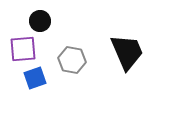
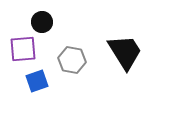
black circle: moved 2 px right, 1 px down
black trapezoid: moved 2 px left; rotated 9 degrees counterclockwise
blue square: moved 2 px right, 3 px down
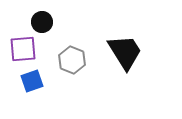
gray hexagon: rotated 12 degrees clockwise
blue square: moved 5 px left
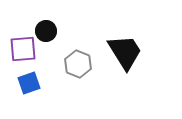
black circle: moved 4 px right, 9 px down
gray hexagon: moved 6 px right, 4 px down
blue square: moved 3 px left, 2 px down
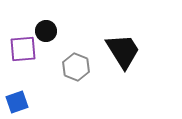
black trapezoid: moved 2 px left, 1 px up
gray hexagon: moved 2 px left, 3 px down
blue square: moved 12 px left, 19 px down
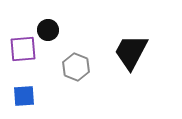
black circle: moved 2 px right, 1 px up
black trapezoid: moved 8 px right, 1 px down; rotated 120 degrees counterclockwise
blue square: moved 7 px right, 6 px up; rotated 15 degrees clockwise
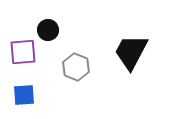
purple square: moved 3 px down
blue square: moved 1 px up
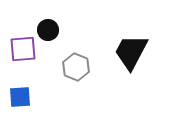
purple square: moved 3 px up
blue square: moved 4 px left, 2 px down
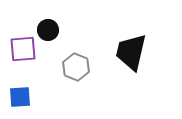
black trapezoid: rotated 15 degrees counterclockwise
